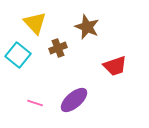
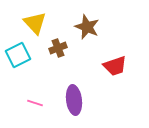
cyan square: rotated 25 degrees clockwise
purple ellipse: rotated 56 degrees counterclockwise
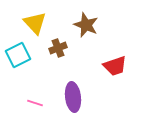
brown star: moved 1 px left, 2 px up
purple ellipse: moved 1 px left, 3 px up
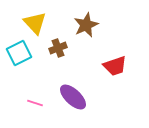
brown star: rotated 25 degrees clockwise
cyan square: moved 1 px right, 2 px up
purple ellipse: rotated 40 degrees counterclockwise
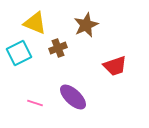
yellow triangle: rotated 25 degrees counterclockwise
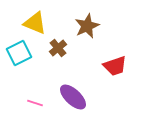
brown star: moved 1 px right, 1 px down
brown cross: rotated 18 degrees counterclockwise
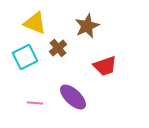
cyan square: moved 6 px right, 4 px down
red trapezoid: moved 10 px left
pink line: rotated 14 degrees counterclockwise
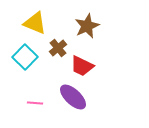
cyan square: rotated 20 degrees counterclockwise
red trapezoid: moved 23 px left; rotated 45 degrees clockwise
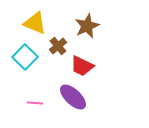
brown cross: moved 2 px up
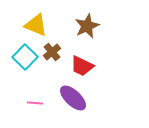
yellow triangle: moved 1 px right, 2 px down
brown cross: moved 6 px left, 6 px down
purple ellipse: moved 1 px down
